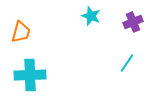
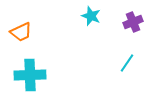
orange trapezoid: rotated 50 degrees clockwise
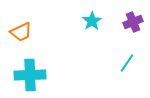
cyan star: moved 1 px right, 5 px down; rotated 18 degrees clockwise
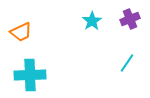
purple cross: moved 3 px left, 3 px up
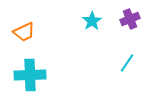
orange trapezoid: moved 3 px right
